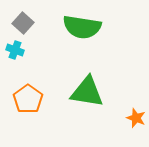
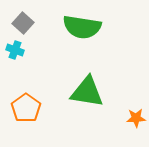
orange pentagon: moved 2 px left, 9 px down
orange star: rotated 24 degrees counterclockwise
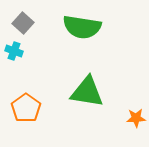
cyan cross: moved 1 px left, 1 px down
